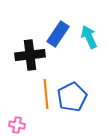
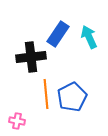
black cross: moved 1 px right, 2 px down
pink cross: moved 4 px up
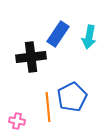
cyan arrow: rotated 145 degrees counterclockwise
orange line: moved 2 px right, 13 px down
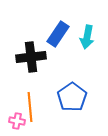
cyan arrow: moved 2 px left
blue pentagon: rotated 8 degrees counterclockwise
orange line: moved 18 px left
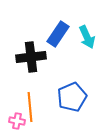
cyan arrow: rotated 35 degrees counterclockwise
blue pentagon: rotated 12 degrees clockwise
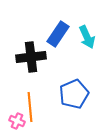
blue pentagon: moved 2 px right, 3 px up
pink cross: rotated 14 degrees clockwise
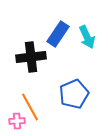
orange line: rotated 24 degrees counterclockwise
pink cross: rotated 28 degrees counterclockwise
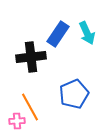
cyan arrow: moved 4 px up
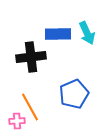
blue rectangle: rotated 55 degrees clockwise
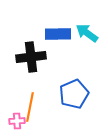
cyan arrow: rotated 150 degrees clockwise
orange line: rotated 40 degrees clockwise
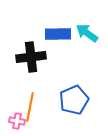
blue pentagon: moved 6 px down
pink cross: rotated 14 degrees clockwise
